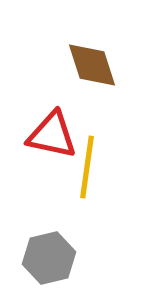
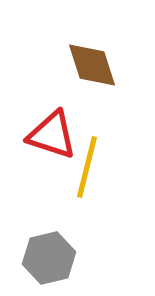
red triangle: rotated 6 degrees clockwise
yellow line: rotated 6 degrees clockwise
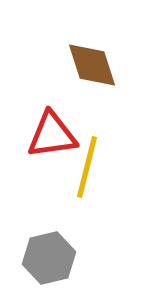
red triangle: rotated 26 degrees counterclockwise
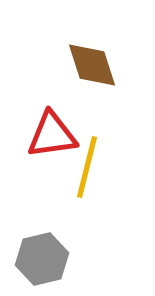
gray hexagon: moved 7 px left, 1 px down
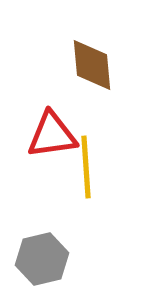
brown diamond: rotated 12 degrees clockwise
yellow line: moved 1 px left; rotated 18 degrees counterclockwise
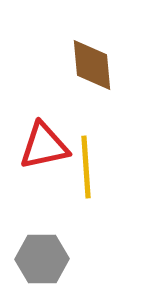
red triangle: moved 8 px left, 11 px down; rotated 4 degrees counterclockwise
gray hexagon: rotated 12 degrees clockwise
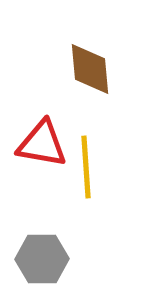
brown diamond: moved 2 px left, 4 px down
red triangle: moved 2 px left, 2 px up; rotated 22 degrees clockwise
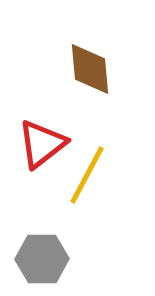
red triangle: rotated 48 degrees counterclockwise
yellow line: moved 1 px right, 8 px down; rotated 32 degrees clockwise
